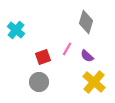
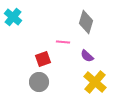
cyan cross: moved 3 px left, 13 px up
pink line: moved 4 px left, 7 px up; rotated 64 degrees clockwise
red square: moved 2 px down
yellow cross: moved 1 px right
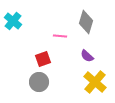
cyan cross: moved 4 px down
pink line: moved 3 px left, 6 px up
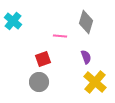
purple semicircle: moved 1 px left, 1 px down; rotated 152 degrees counterclockwise
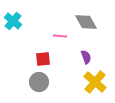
gray diamond: rotated 45 degrees counterclockwise
red square: rotated 14 degrees clockwise
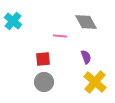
gray circle: moved 5 px right
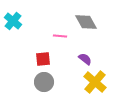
purple semicircle: moved 1 px left, 2 px down; rotated 32 degrees counterclockwise
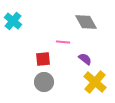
pink line: moved 3 px right, 6 px down
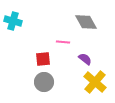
cyan cross: rotated 24 degrees counterclockwise
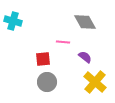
gray diamond: moved 1 px left
purple semicircle: moved 2 px up
gray circle: moved 3 px right
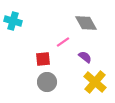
gray diamond: moved 1 px right, 1 px down
pink line: rotated 40 degrees counterclockwise
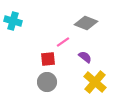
gray diamond: rotated 40 degrees counterclockwise
red square: moved 5 px right
